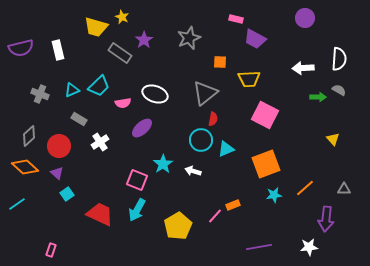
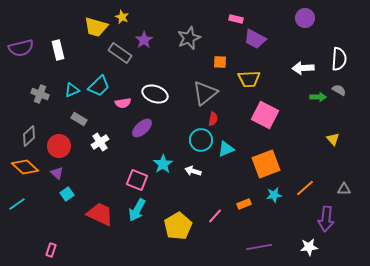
orange rectangle at (233, 205): moved 11 px right, 1 px up
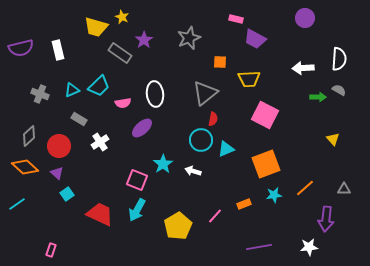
white ellipse at (155, 94): rotated 65 degrees clockwise
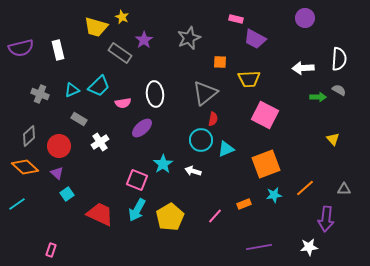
yellow pentagon at (178, 226): moved 8 px left, 9 px up
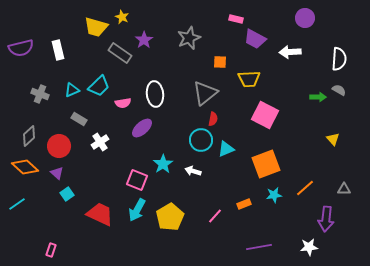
white arrow at (303, 68): moved 13 px left, 16 px up
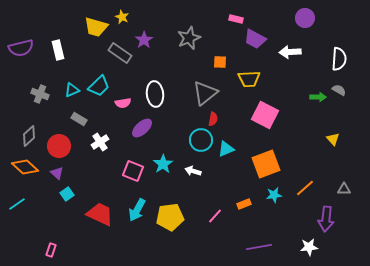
pink square at (137, 180): moved 4 px left, 9 px up
yellow pentagon at (170, 217): rotated 24 degrees clockwise
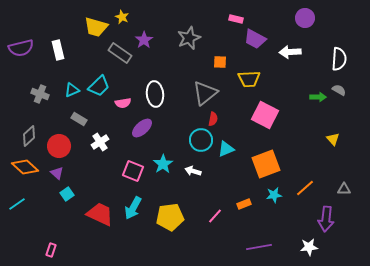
cyan arrow at (137, 210): moved 4 px left, 2 px up
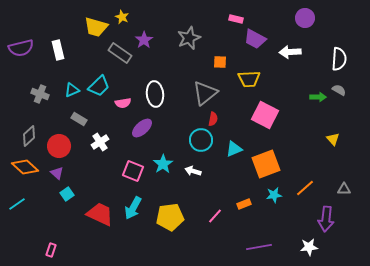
cyan triangle at (226, 149): moved 8 px right
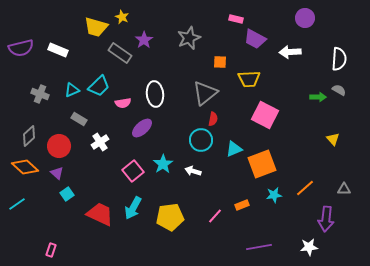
white rectangle at (58, 50): rotated 54 degrees counterclockwise
orange square at (266, 164): moved 4 px left
pink square at (133, 171): rotated 30 degrees clockwise
orange rectangle at (244, 204): moved 2 px left, 1 px down
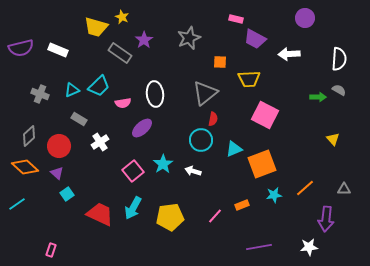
white arrow at (290, 52): moved 1 px left, 2 px down
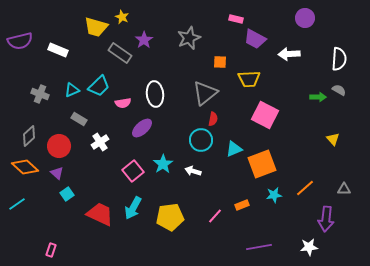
purple semicircle at (21, 48): moved 1 px left, 7 px up
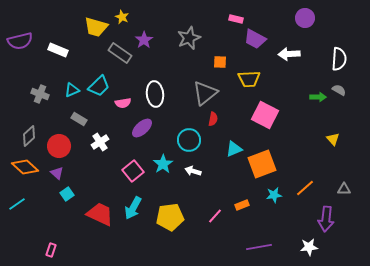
cyan circle at (201, 140): moved 12 px left
